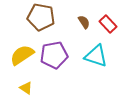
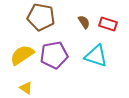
red rectangle: rotated 30 degrees counterclockwise
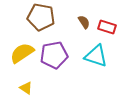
red rectangle: moved 1 px left, 3 px down
yellow semicircle: moved 2 px up
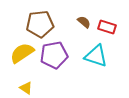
brown pentagon: moved 1 px left, 7 px down; rotated 16 degrees counterclockwise
brown semicircle: rotated 16 degrees counterclockwise
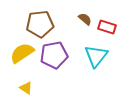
brown semicircle: moved 1 px right, 3 px up
cyan triangle: rotated 50 degrees clockwise
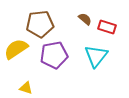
yellow semicircle: moved 6 px left, 4 px up
yellow triangle: rotated 16 degrees counterclockwise
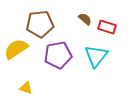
purple pentagon: moved 4 px right
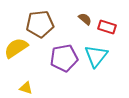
yellow semicircle: moved 1 px up
purple pentagon: moved 6 px right, 3 px down
